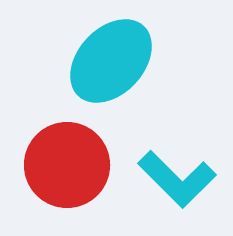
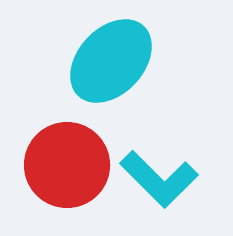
cyan L-shape: moved 18 px left
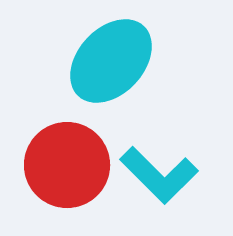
cyan L-shape: moved 4 px up
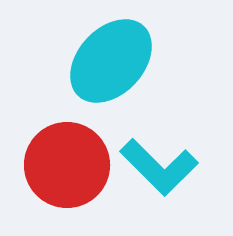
cyan L-shape: moved 8 px up
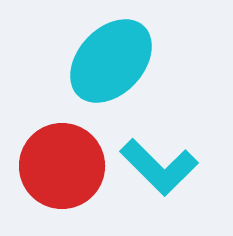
red circle: moved 5 px left, 1 px down
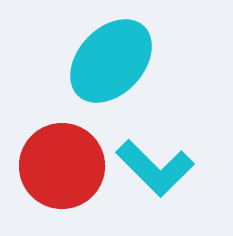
cyan L-shape: moved 4 px left, 1 px down
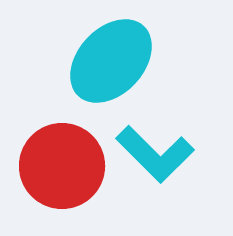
cyan L-shape: moved 14 px up
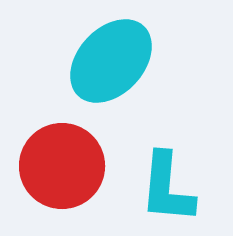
cyan L-shape: moved 12 px right, 34 px down; rotated 50 degrees clockwise
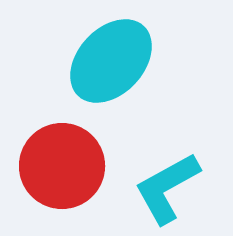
cyan L-shape: rotated 56 degrees clockwise
